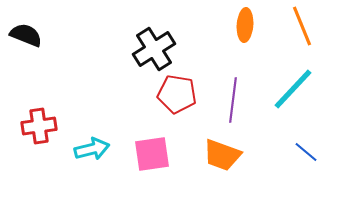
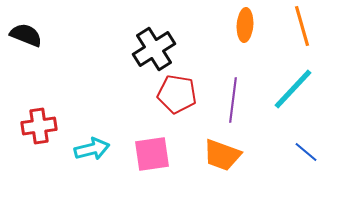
orange line: rotated 6 degrees clockwise
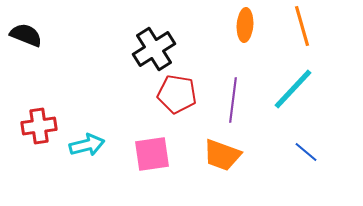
cyan arrow: moved 5 px left, 4 px up
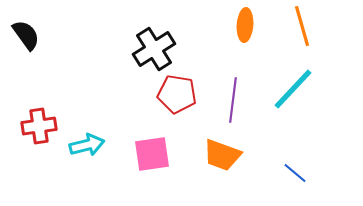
black semicircle: rotated 32 degrees clockwise
blue line: moved 11 px left, 21 px down
